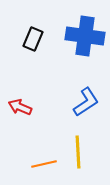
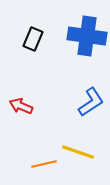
blue cross: moved 2 px right
blue L-shape: moved 5 px right
red arrow: moved 1 px right, 1 px up
yellow line: rotated 68 degrees counterclockwise
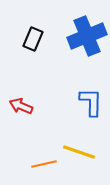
blue cross: rotated 30 degrees counterclockwise
blue L-shape: rotated 56 degrees counterclockwise
yellow line: moved 1 px right
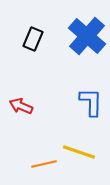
blue cross: rotated 27 degrees counterclockwise
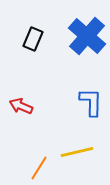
yellow line: moved 2 px left; rotated 32 degrees counterclockwise
orange line: moved 5 px left, 4 px down; rotated 45 degrees counterclockwise
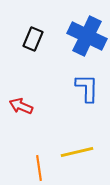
blue cross: rotated 15 degrees counterclockwise
blue L-shape: moved 4 px left, 14 px up
orange line: rotated 40 degrees counterclockwise
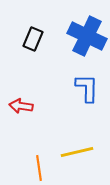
red arrow: rotated 15 degrees counterclockwise
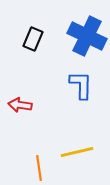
blue L-shape: moved 6 px left, 3 px up
red arrow: moved 1 px left, 1 px up
